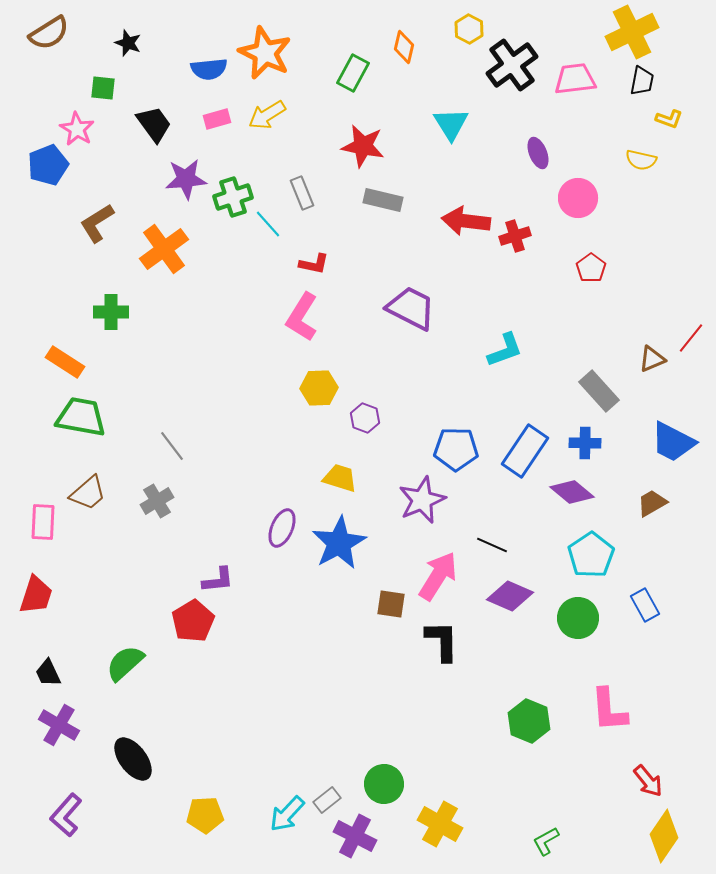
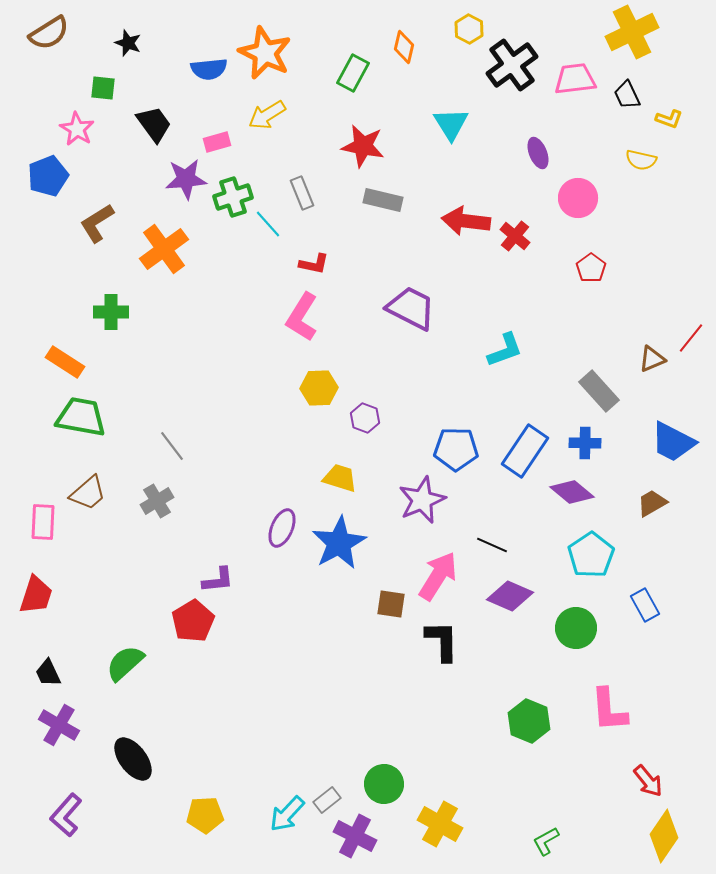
black trapezoid at (642, 81): moved 15 px left, 14 px down; rotated 144 degrees clockwise
pink rectangle at (217, 119): moved 23 px down
blue pentagon at (48, 165): moved 11 px down
red cross at (515, 236): rotated 32 degrees counterclockwise
green circle at (578, 618): moved 2 px left, 10 px down
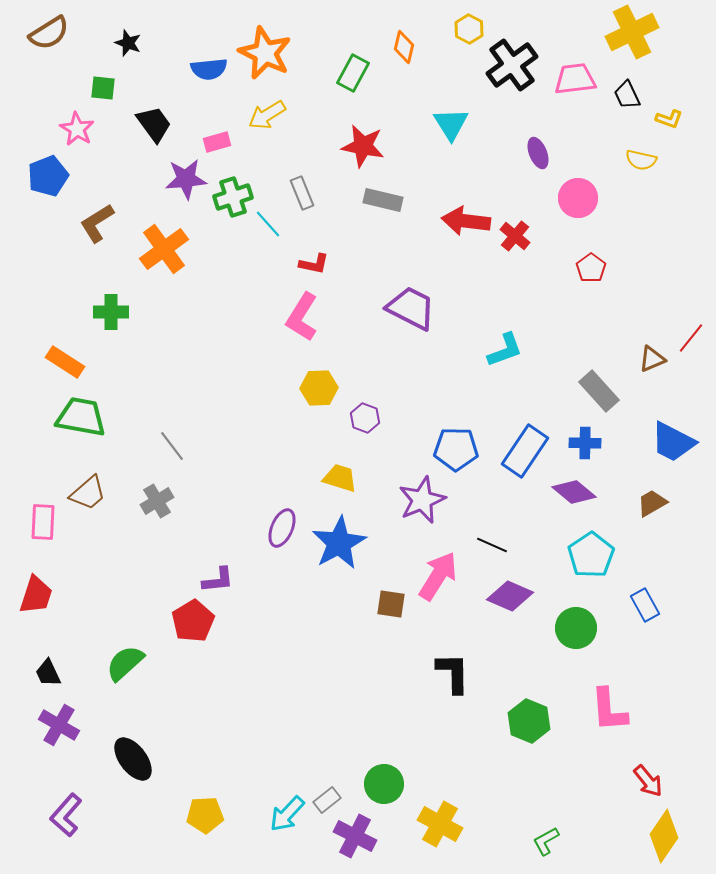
purple diamond at (572, 492): moved 2 px right
black L-shape at (442, 641): moved 11 px right, 32 px down
